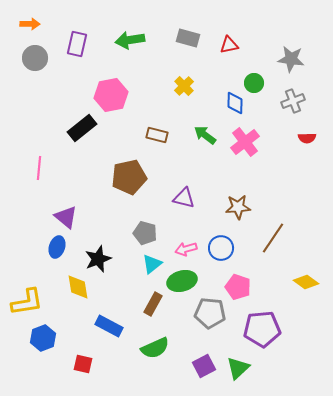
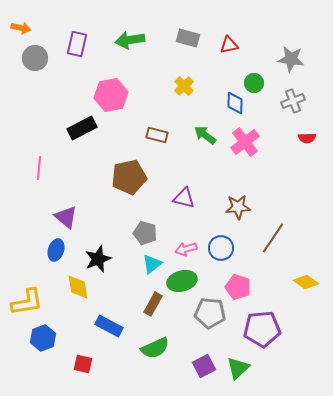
orange arrow at (30, 24): moved 9 px left, 4 px down; rotated 12 degrees clockwise
black rectangle at (82, 128): rotated 12 degrees clockwise
blue ellipse at (57, 247): moved 1 px left, 3 px down
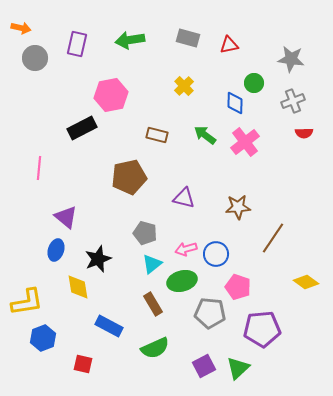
red semicircle at (307, 138): moved 3 px left, 5 px up
blue circle at (221, 248): moved 5 px left, 6 px down
brown rectangle at (153, 304): rotated 60 degrees counterclockwise
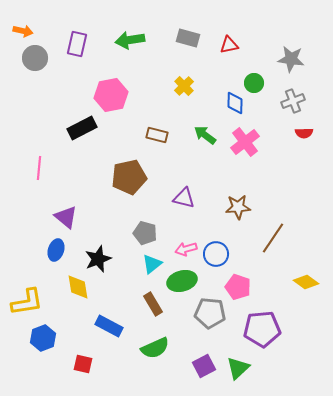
orange arrow at (21, 28): moved 2 px right, 3 px down
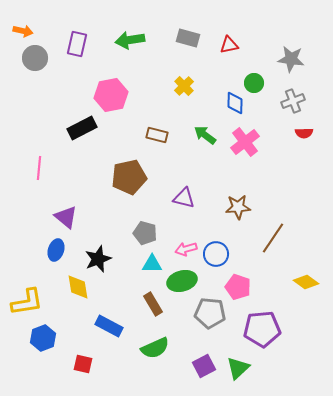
cyan triangle at (152, 264): rotated 40 degrees clockwise
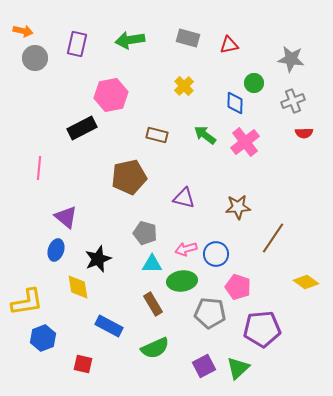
green ellipse at (182, 281): rotated 8 degrees clockwise
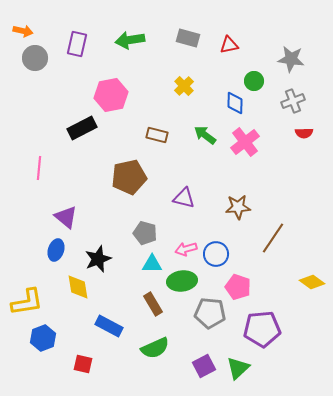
green circle at (254, 83): moved 2 px up
yellow diamond at (306, 282): moved 6 px right
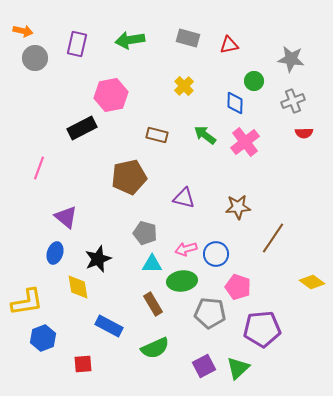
pink line at (39, 168): rotated 15 degrees clockwise
blue ellipse at (56, 250): moved 1 px left, 3 px down
red square at (83, 364): rotated 18 degrees counterclockwise
